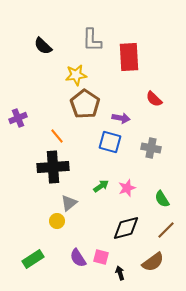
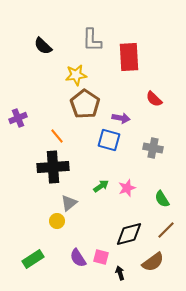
blue square: moved 1 px left, 2 px up
gray cross: moved 2 px right
black diamond: moved 3 px right, 6 px down
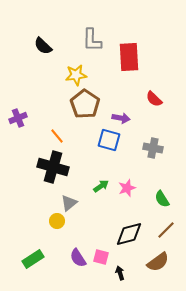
black cross: rotated 20 degrees clockwise
brown semicircle: moved 5 px right
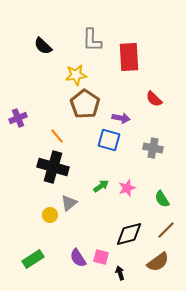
yellow circle: moved 7 px left, 6 px up
